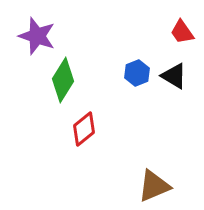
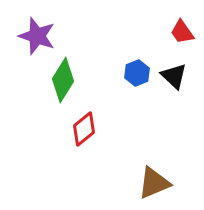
black triangle: rotated 12 degrees clockwise
brown triangle: moved 3 px up
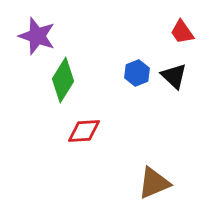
red diamond: moved 2 px down; rotated 36 degrees clockwise
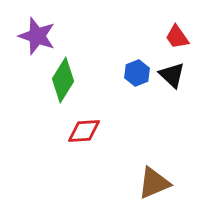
red trapezoid: moved 5 px left, 5 px down
black triangle: moved 2 px left, 1 px up
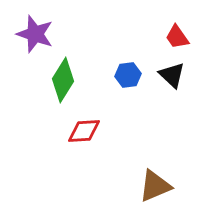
purple star: moved 2 px left, 2 px up
blue hexagon: moved 9 px left, 2 px down; rotated 15 degrees clockwise
brown triangle: moved 1 px right, 3 px down
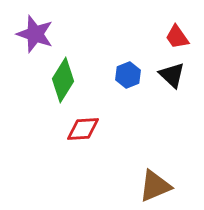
blue hexagon: rotated 15 degrees counterclockwise
red diamond: moved 1 px left, 2 px up
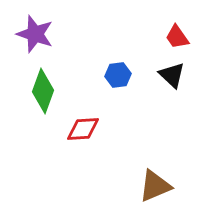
blue hexagon: moved 10 px left; rotated 15 degrees clockwise
green diamond: moved 20 px left, 11 px down; rotated 12 degrees counterclockwise
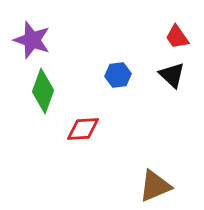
purple star: moved 3 px left, 6 px down
